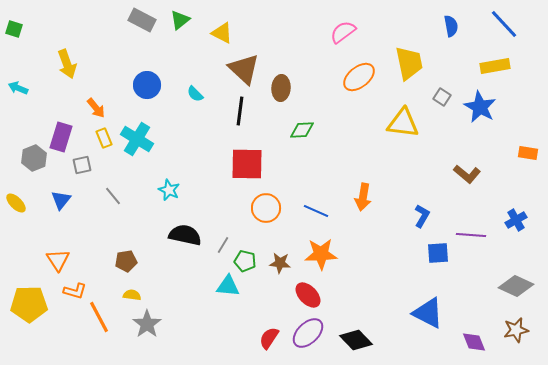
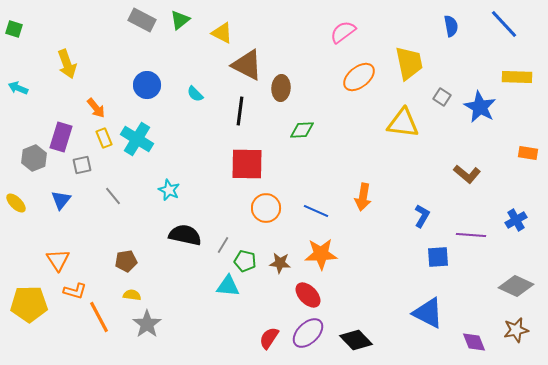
yellow rectangle at (495, 66): moved 22 px right, 11 px down; rotated 12 degrees clockwise
brown triangle at (244, 69): moved 3 px right, 4 px up; rotated 16 degrees counterclockwise
blue square at (438, 253): moved 4 px down
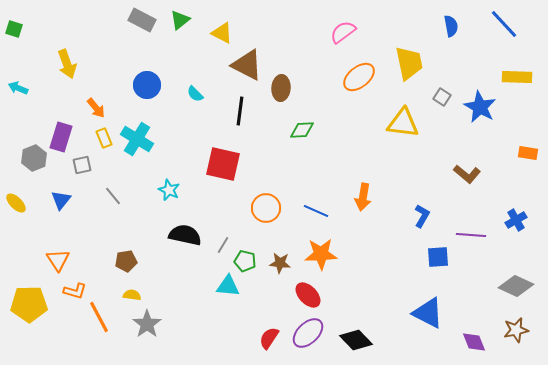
red square at (247, 164): moved 24 px left; rotated 12 degrees clockwise
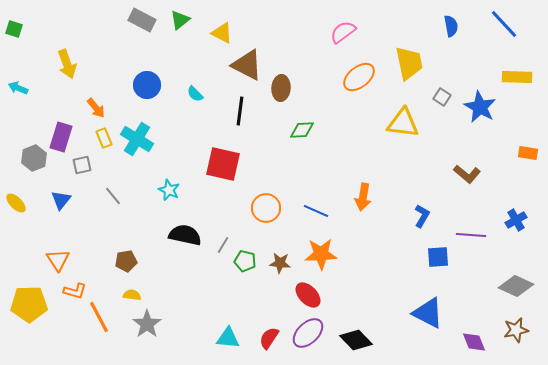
cyan triangle at (228, 286): moved 52 px down
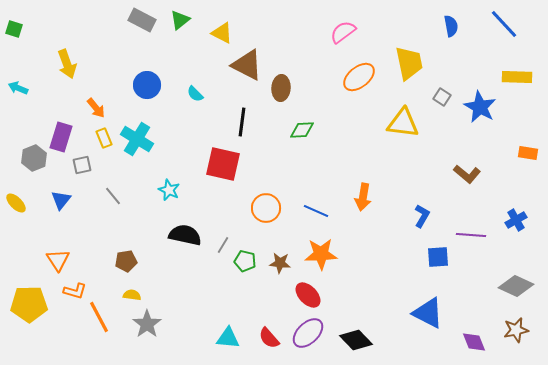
black line at (240, 111): moved 2 px right, 11 px down
red semicircle at (269, 338): rotated 75 degrees counterclockwise
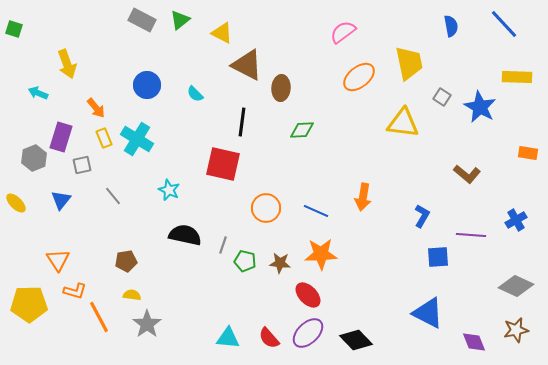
cyan arrow at (18, 88): moved 20 px right, 5 px down
gray line at (223, 245): rotated 12 degrees counterclockwise
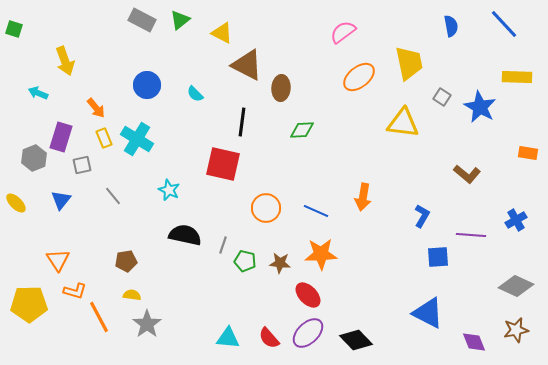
yellow arrow at (67, 64): moved 2 px left, 3 px up
